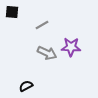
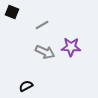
black square: rotated 16 degrees clockwise
gray arrow: moved 2 px left, 1 px up
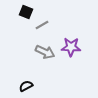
black square: moved 14 px right
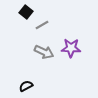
black square: rotated 16 degrees clockwise
purple star: moved 1 px down
gray arrow: moved 1 px left
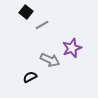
purple star: moved 1 px right; rotated 24 degrees counterclockwise
gray arrow: moved 6 px right, 8 px down
black semicircle: moved 4 px right, 9 px up
